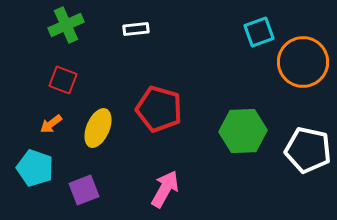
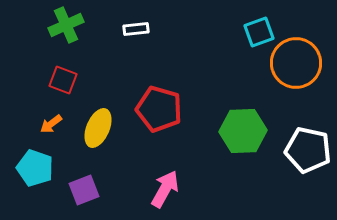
orange circle: moved 7 px left, 1 px down
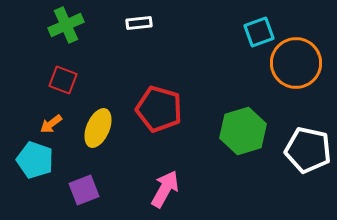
white rectangle: moved 3 px right, 6 px up
green hexagon: rotated 15 degrees counterclockwise
cyan pentagon: moved 8 px up
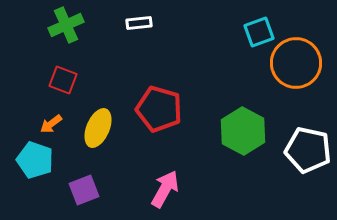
green hexagon: rotated 15 degrees counterclockwise
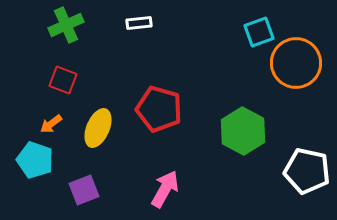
white pentagon: moved 1 px left, 21 px down
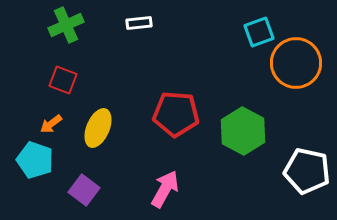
red pentagon: moved 17 px right, 5 px down; rotated 12 degrees counterclockwise
purple square: rotated 32 degrees counterclockwise
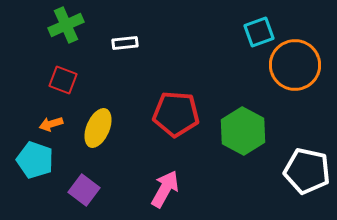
white rectangle: moved 14 px left, 20 px down
orange circle: moved 1 px left, 2 px down
orange arrow: rotated 20 degrees clockwise
